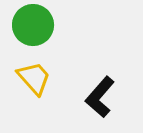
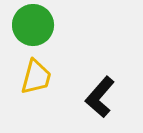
yellow trapezoid: moved 2 px right, 1 px up; rotated 57 degrees clockwise
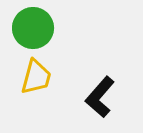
green circle: moved 3 px down
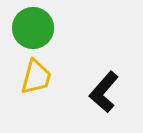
black L-shape: moved 4 px right, 5 px up
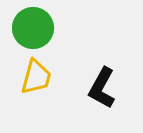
black L-shape: moved 2 px left, 4 px up; rotated 12 degrees counterclockwise
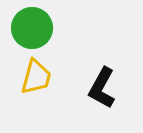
green circle: moved 1 px left
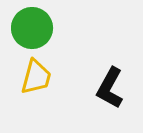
black L-shape: moved 8 px right
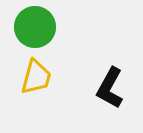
green circle: moved 3 px right, 1 px up
